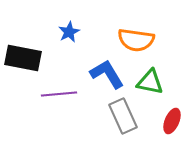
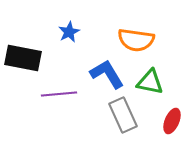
gray rectangle: moved 1 px up
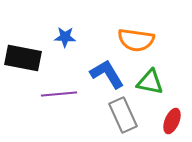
blue star: moved 4 px left, 5 px down; rotated 30 degrees clockwise
